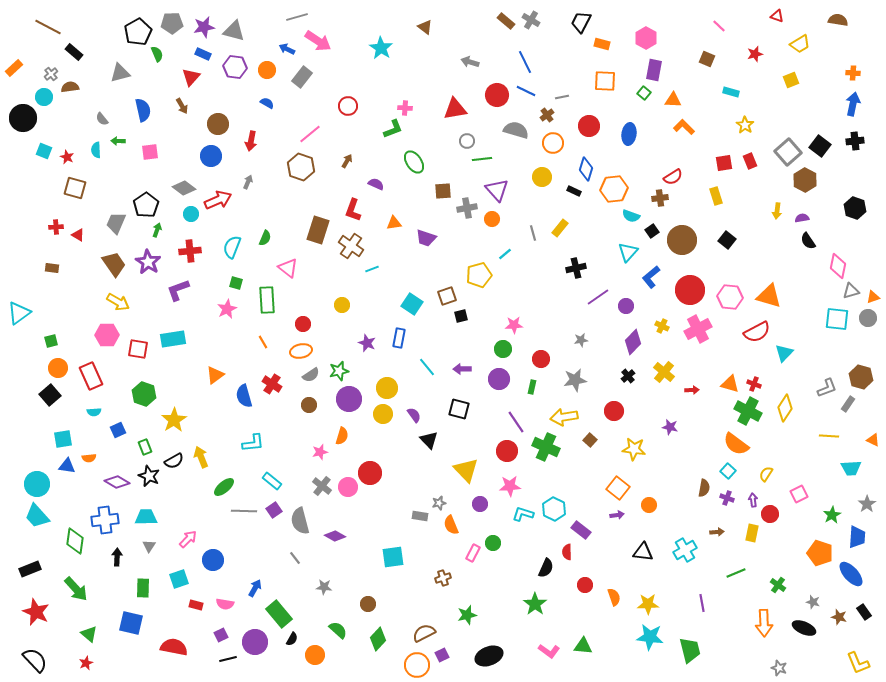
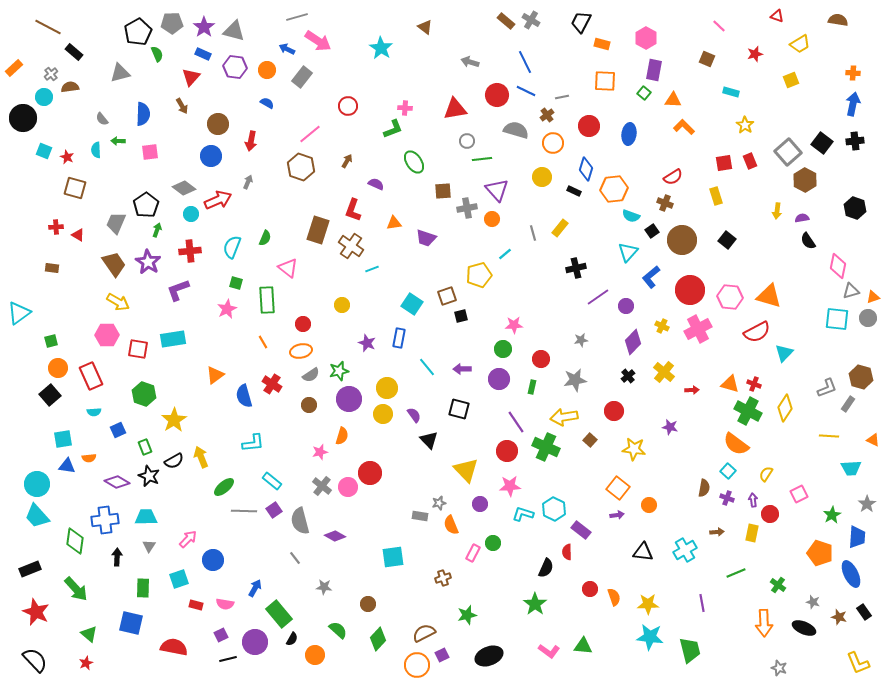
purple star at (204, 27): rotated 25 degrees counterclockwise
blue semicircle at (143, 110): moved 4 px down; rotated 15 degrees clockwise
black square at (820, 146): moved 2 px right, 3 px up
brown cross at (660, 198): moved 5 px right, 5 px down; rotated 28 degrees clockwise
blue ellipse at (851, 574): rotated 16 degrees clockwise
red circle at (585, 585): moved 5 px right, 4 px down
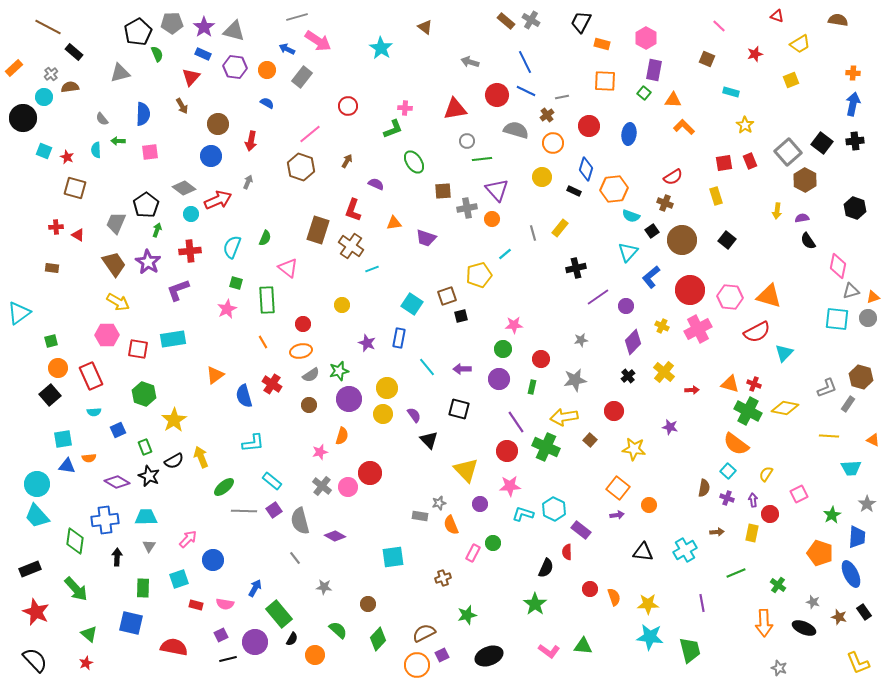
yellow diamond at (785, 408): rotated 68 degrees clockwise
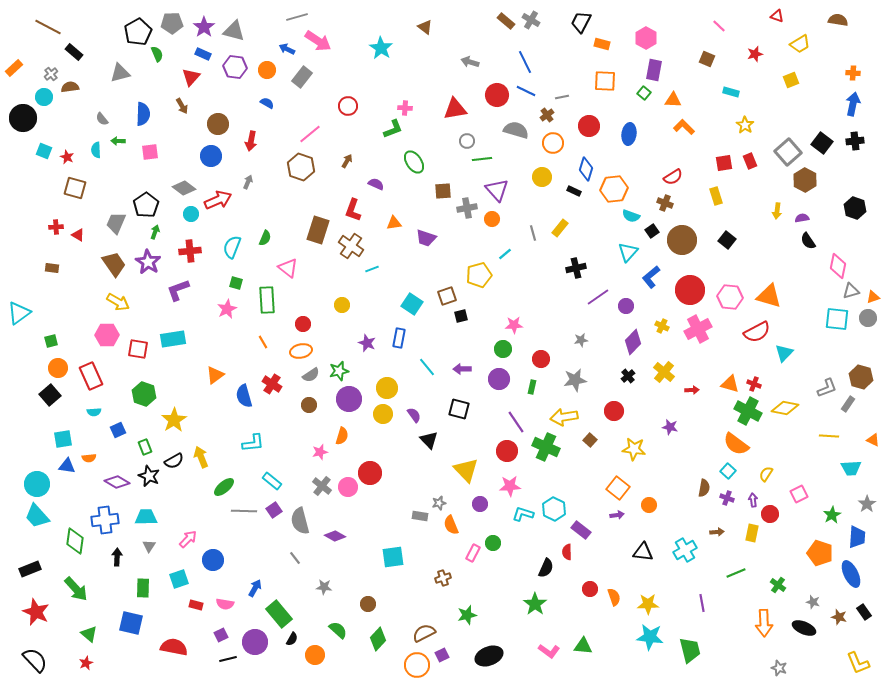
green arrow at (157, 230): moved 2 px left, 2 px down
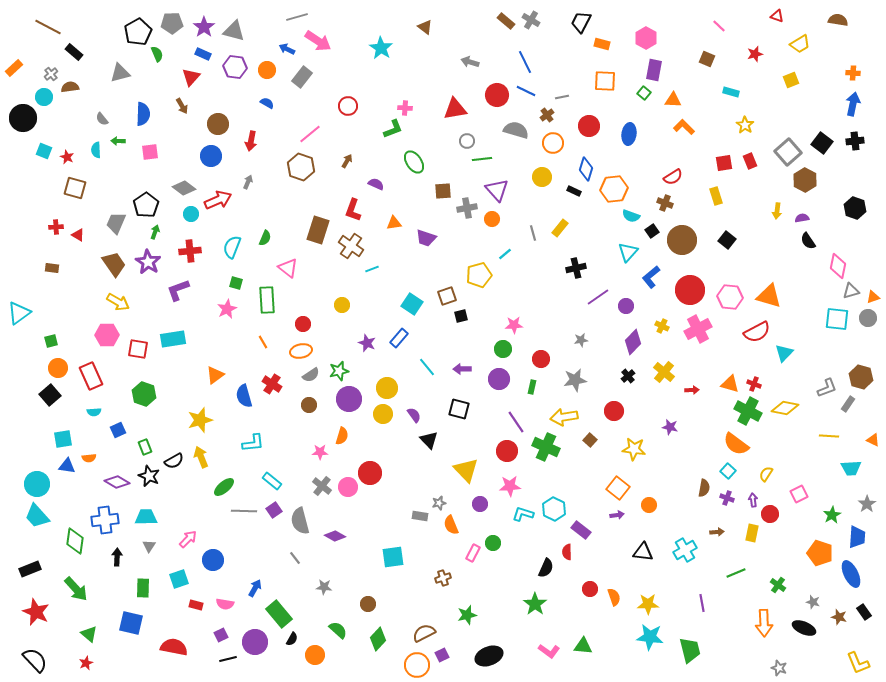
blue rectangle at (399, 338): rotated 30 degrees clockwise
yellow star at (174, 420): moved 26 px right; rotated 15 degrees clockwise
pink star at (320, 452): rotated 14 degrees clockwise
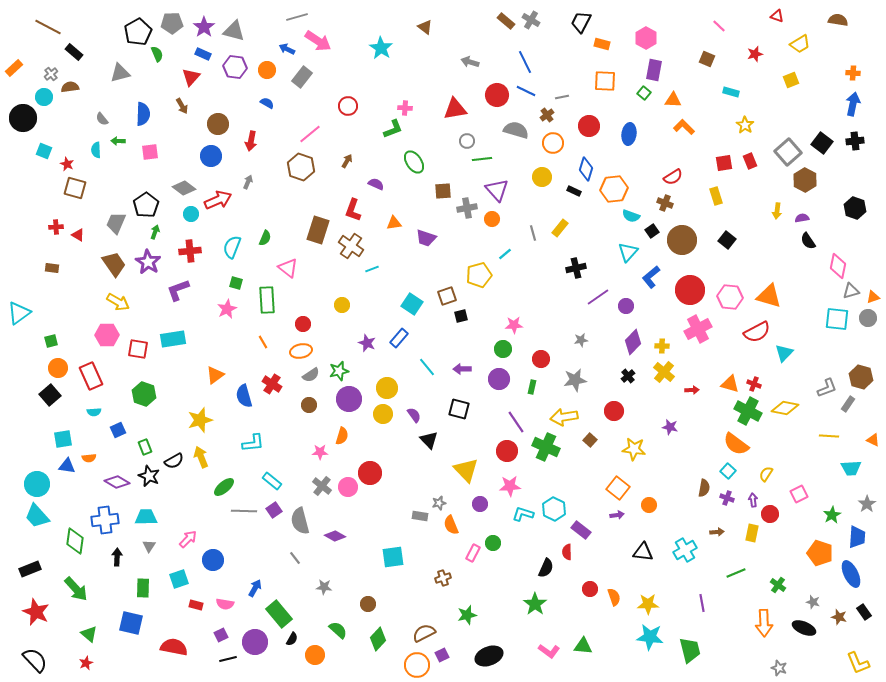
red star at (67, 157): moved 7 px down
yellow cross at (662, 326): moved 20 px down; rotated 24 degrees counterclockwise
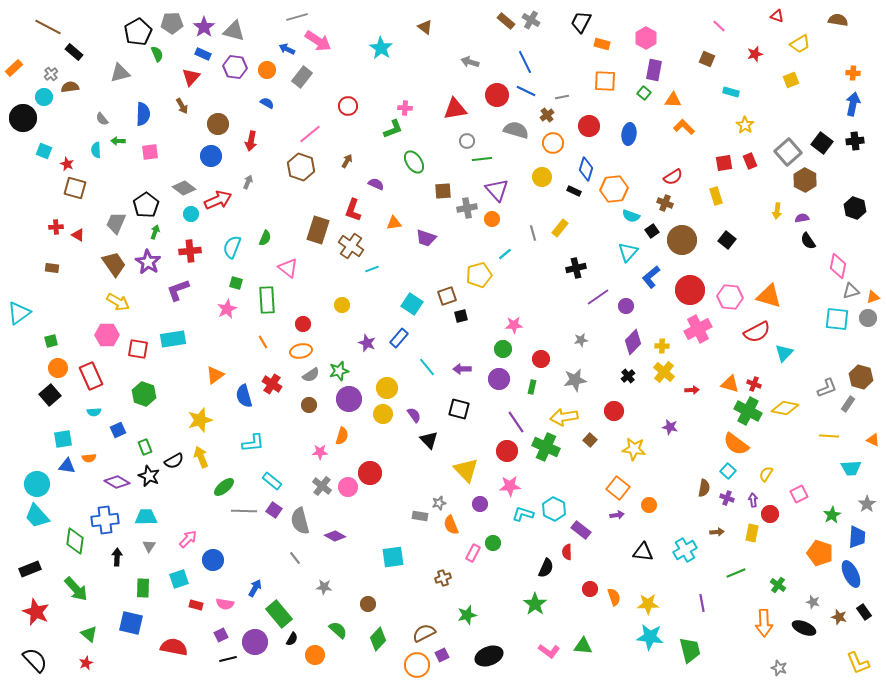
purple square at (274, 510): rotated 21 degrees counterclockwise
